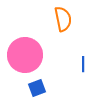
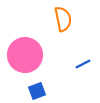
blue line: rotated 63 degrees clockwise
blue square: moved 3 px down
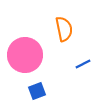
orange semicircle: moved 1 px right, 10 px down
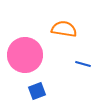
orange semicircle: rotated 70 degrees counterclockwise
blue line: rotated 42 degrees clockwise
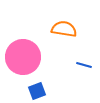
pink circle: moved 2 px left, 2 px down
blue line: moved 1 px right, 1 px down
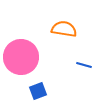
pink circle: moved 2 px left
blue square: moved 1 px right
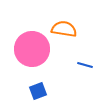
pink circle: moved 11 px right, 8 px up
blue line: moved 1 px right
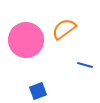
orange semicircle: rotated 45 degrees counterclockwise
pink circle: moved 6 px left, 9 px up
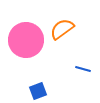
orange semicircle: moved 2 px left
blue line: moved 2 px left, 4 px down
